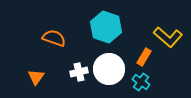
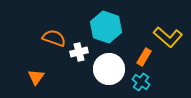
white cross: moved 20 px up
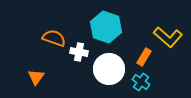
white cross: rotated 24 degrees clockwise
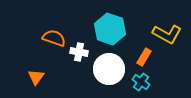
cyan hexagon: moved 4 px right, 2 px down
yellow L-shape: moved 1 px left, 3 px up; rotated 12 degrees counterclockwise
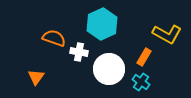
cyan hexagon: moved 8 px left, 5 px up; rotated 16 degrees clockwise
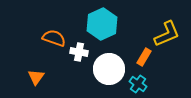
yellow L-shape: rotated 52 degrees counterclockwise
cyan cross: moved 3 px left, 2 px down
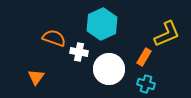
cyan cross: moved 8 px right; rotated 18 degrees counterclockwise
